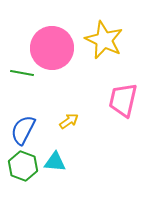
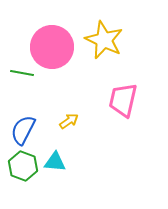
pink circle: moved 1 px up
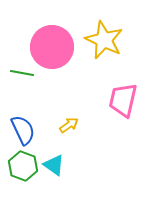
yellow arrow: moved 4 px down
blue semicircle: rotated 128 degrees clockwise
cyan triangle: moved 1 px left, 3 px down; rotated 30 degrees clockwise
